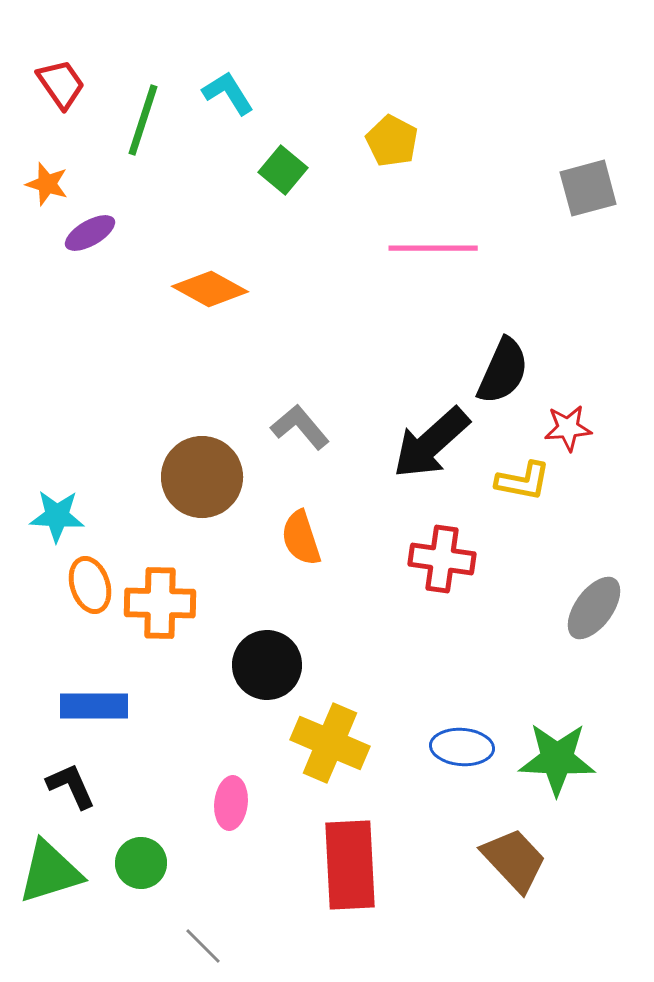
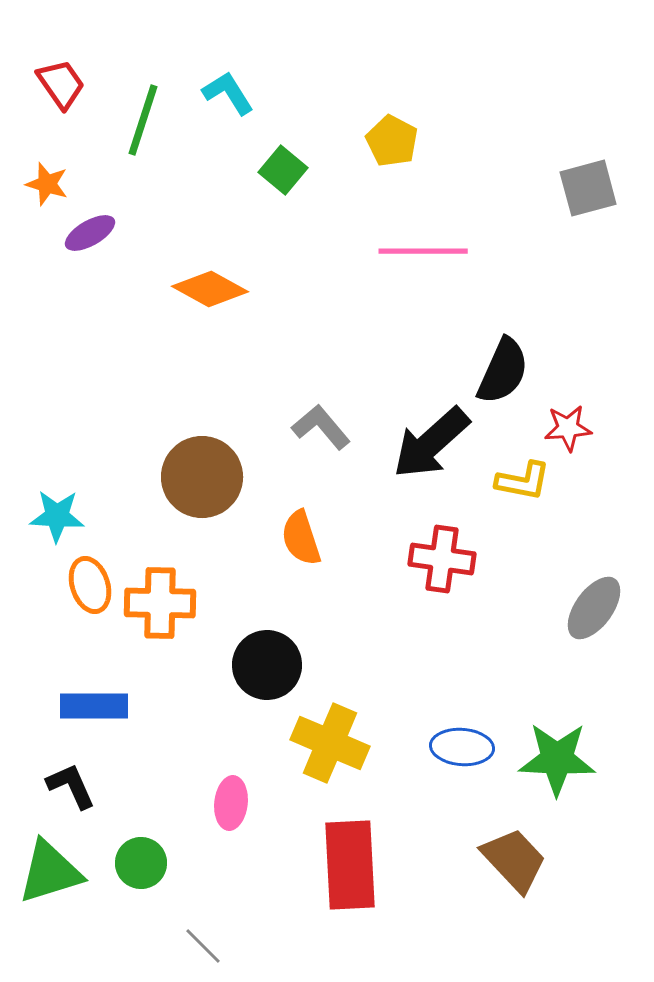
pink line: moved 10 px left, 3 px down
gray L-shape: moved 21 px right
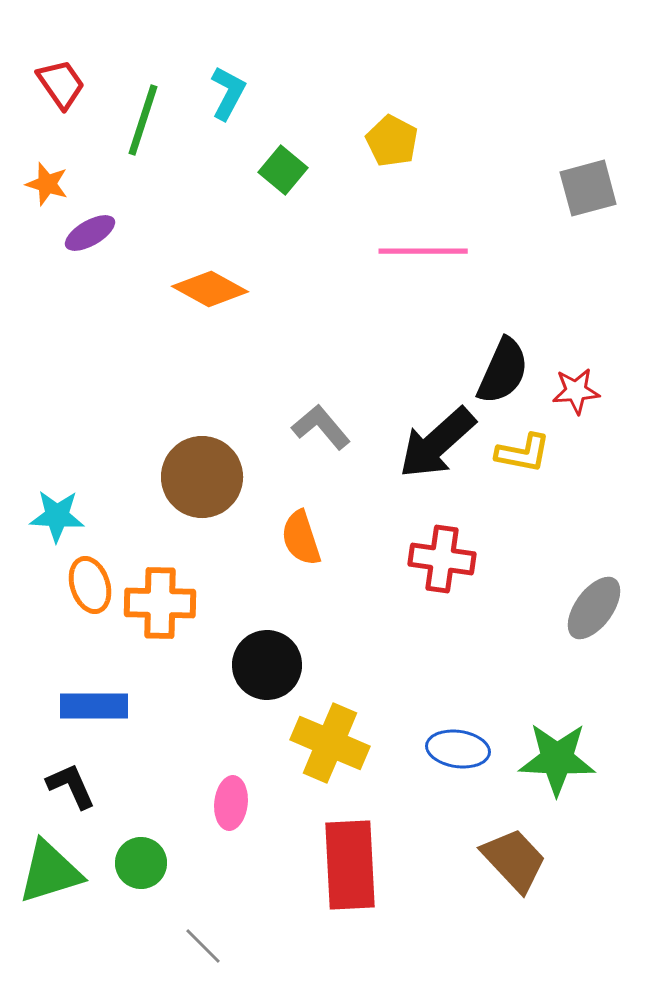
cyan L-shape: rotated 60 degrees clockwise
red star: moved 8 px right, 37 px up
black arrow: moved 6 px right
yellow L-shape: moved 28 px up
blue ellipse: moved 4 px left, 2 px down; rotated 4 degrees clockwise
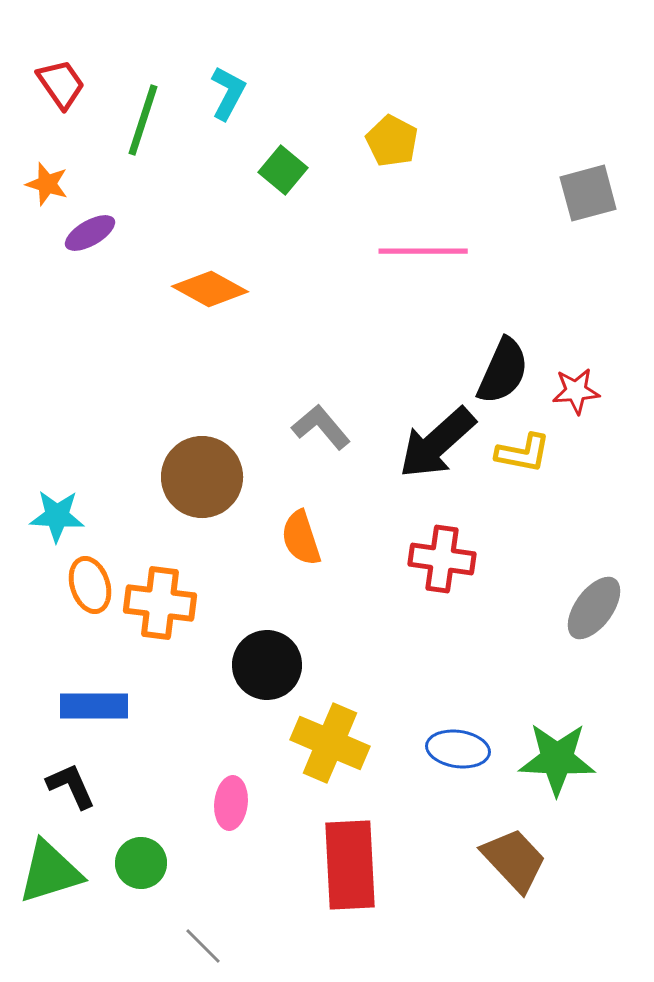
gray square: moved 5 px down
orange cross: rotated 6 degrees clockwise
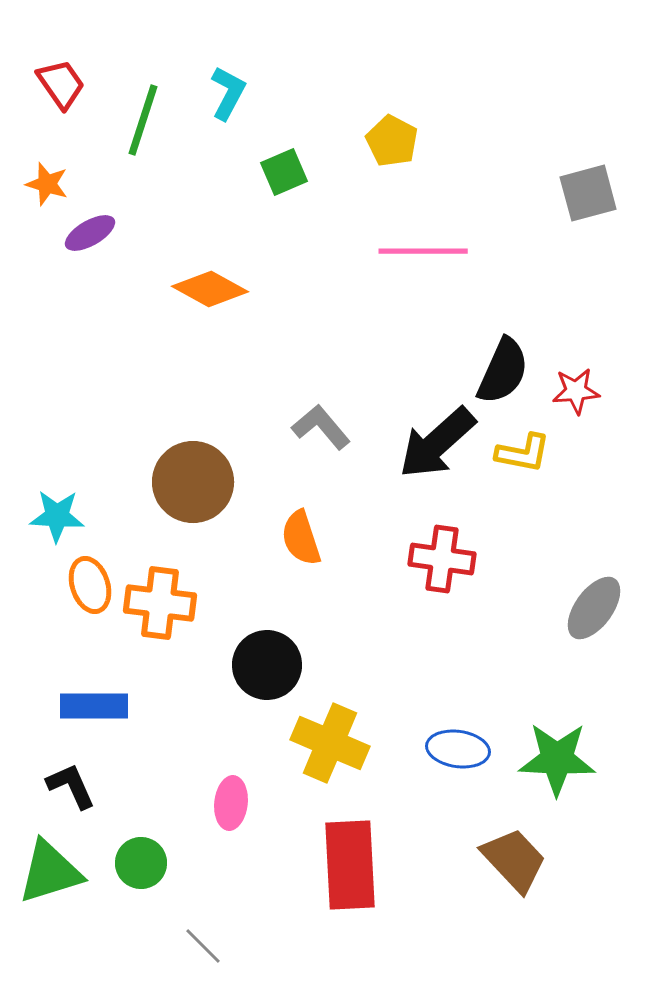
green square: moved 1 px right, 2 px down; rotated 27 degrees clockwise
brown circle: moved 9 px left, 5 px down
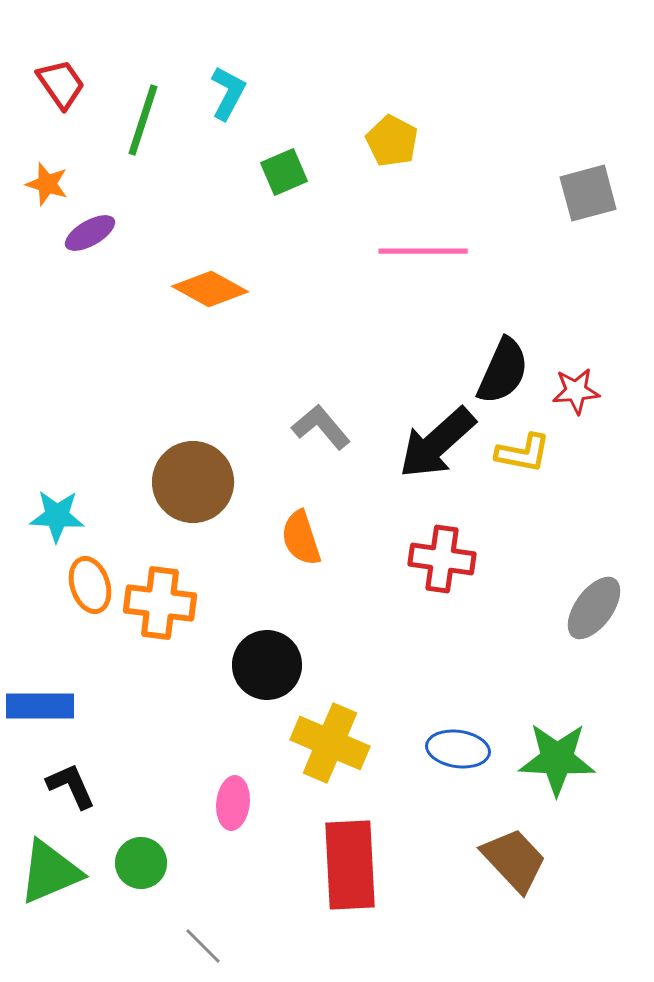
blue rectangle: moved 54 px left
pink ellipse: moved 2 px right
green triangle: rotated 6 degrees counterclockwise
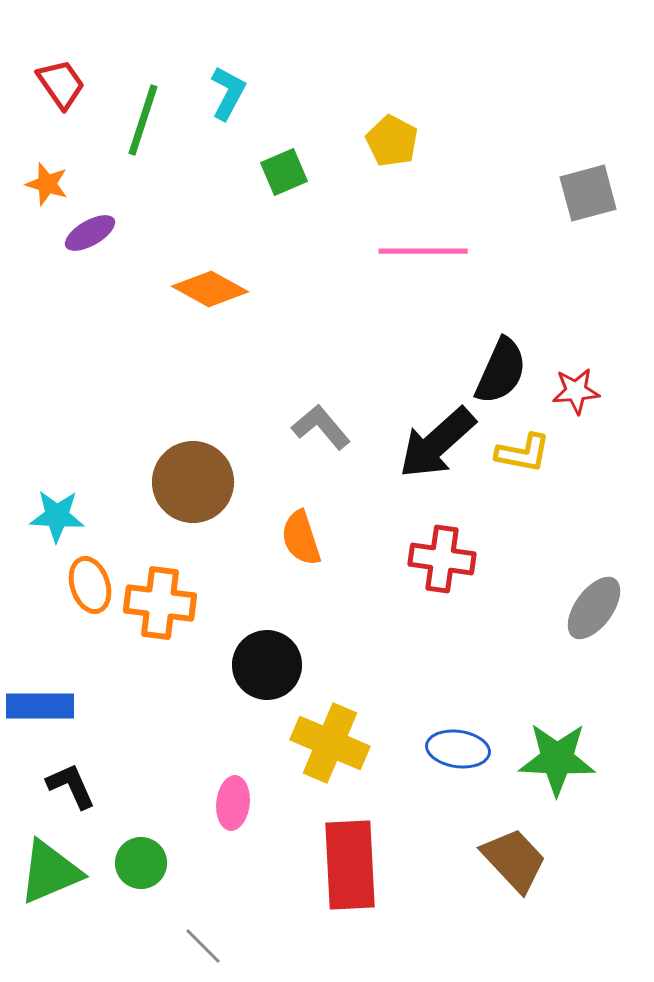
black semicircle: moved 2 px left
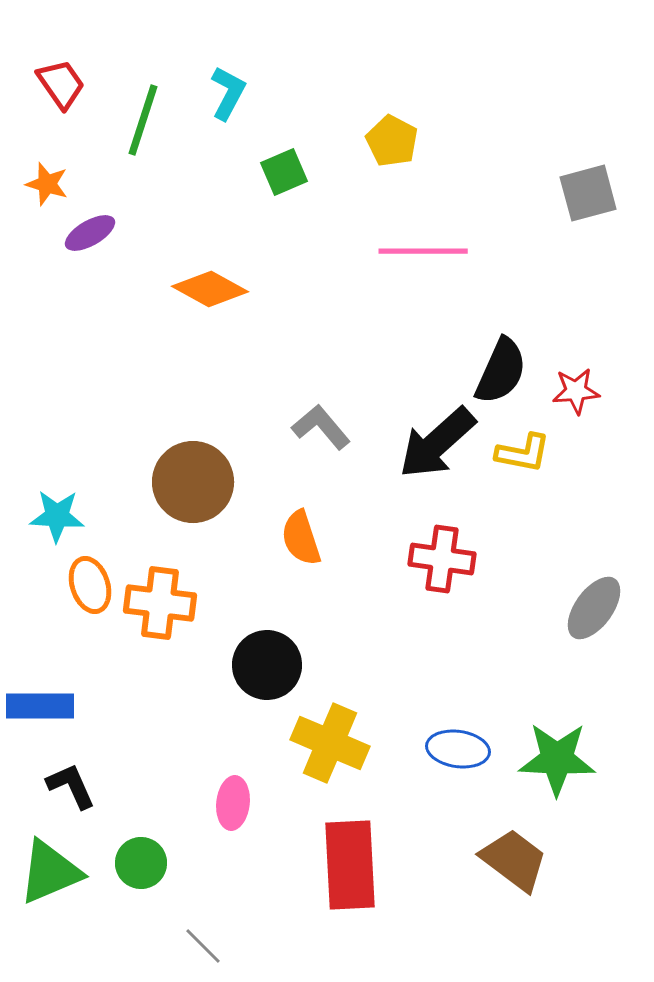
brown trapezoid: rotated 10 degrees counterclockwise
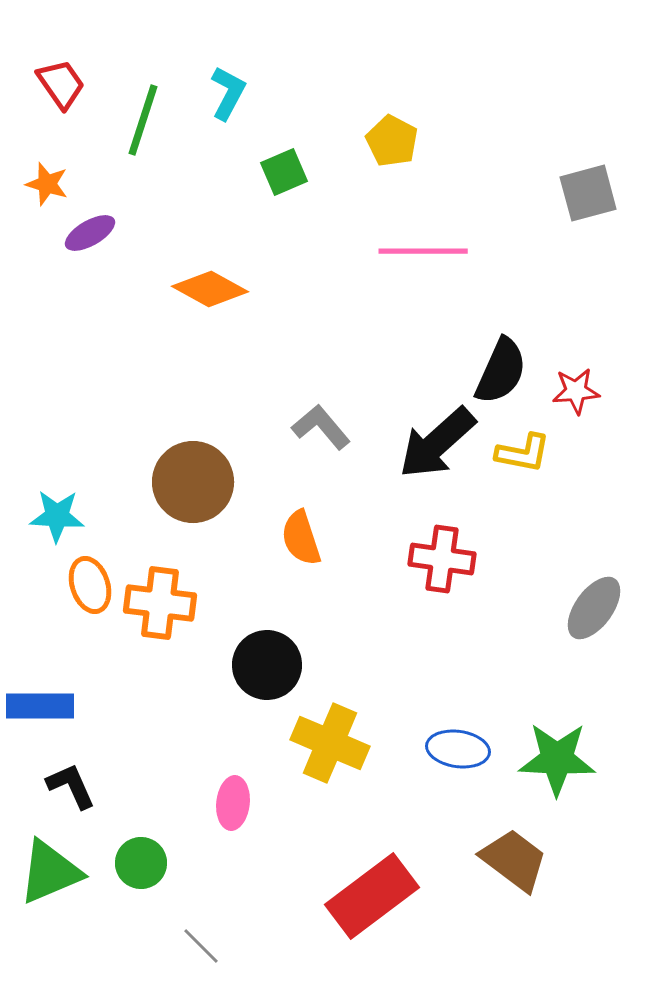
red rectangle: moved 22 px right, 31 px down; rotated 56 degrees clockwise
gray line: moved 2 px left
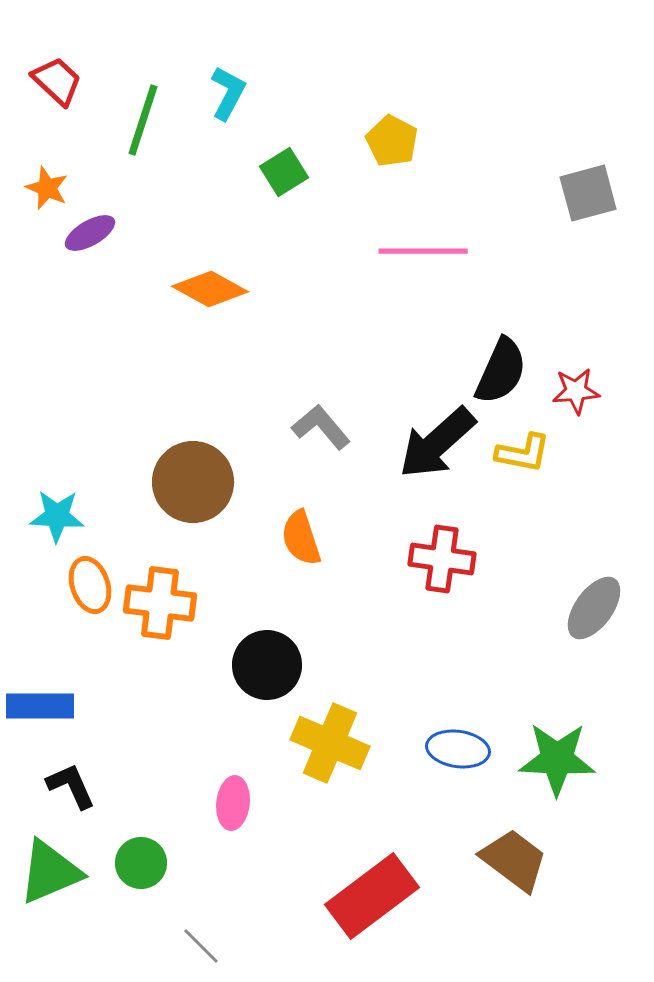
red trapezoid: moved 4 px left, 3 px up; rotated 12 degrees counterclockwise
green square: rotated 9 degrees counterclockwise
orange star: moved 4 px down; rotated 6 degrees clockwise
